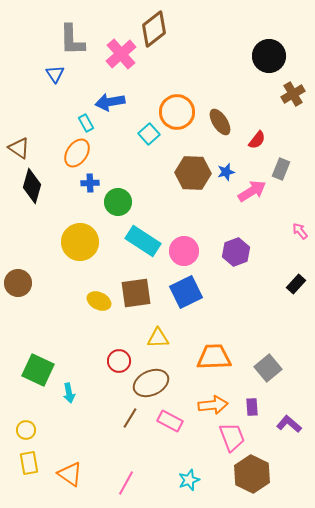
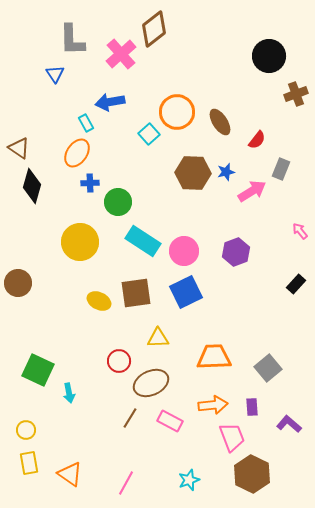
brown cross at (293, 94): moved 3 px right; rotated 10 degrees clockwise
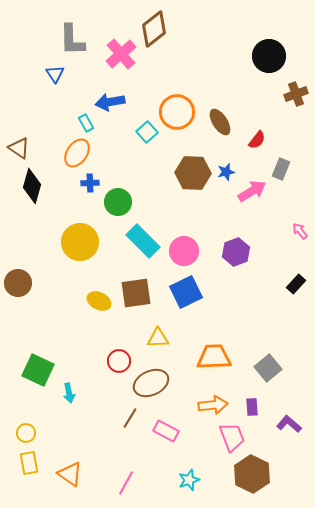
cyan square at (149, 134): moved 2 px left, 2 px up
cyan rectangle at (143, 241): rotated 12 degrees clockwise
pink rectangle at (170, 421): moved 4 px left, 10 px down
yellow circle at (26, 430): moved 3 px down
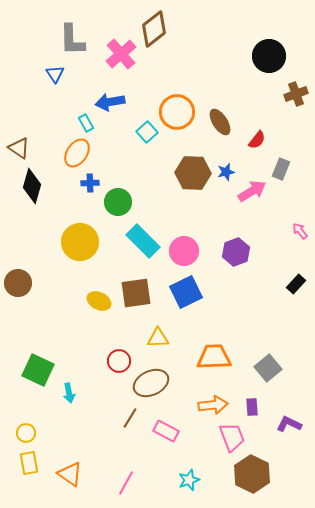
purple L-shape at (289, 424): rotated 15 degrees counterclockwise
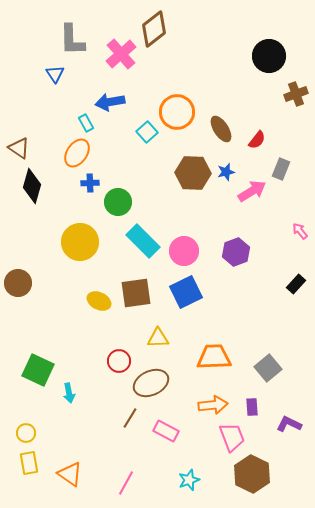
brown ellipse at (220, 122): moved 1 px right, 7 px down
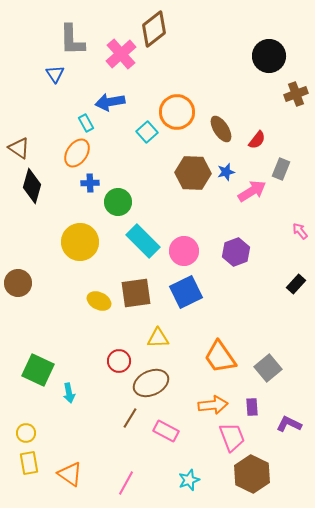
orange trapezoid at (214, 357): moved 6 px right; rotated 123 degrees counterclockwise
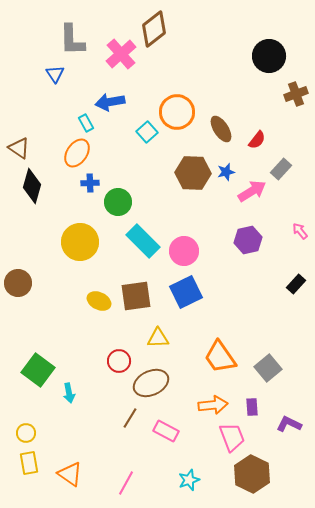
gray rectangle at (281, 169): rotated 20 degrees clockwise
purple hexagon at (236, 252): moved 12 px right, 12 px up; rotated 8 degrees clockwise
brown square at (136, 293): moved 3 px down
green square at (38, 370): rotated 12 degrees clockwise
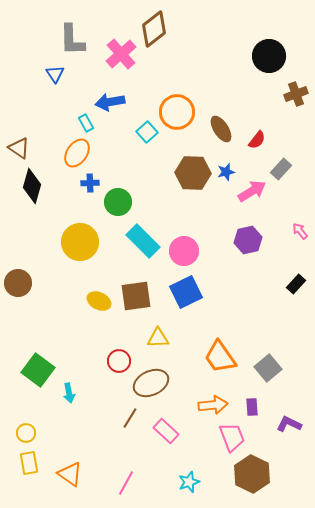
pink rectangle at (166, 431): rotated 15 degrees clockwise
cyan star at (189, 480): moved 2 px down
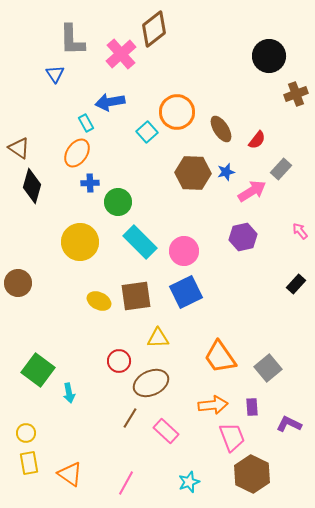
purple hexagon at (248, 240): moved 5 px left, 3 px up
cyan rectangle at (143, 241): moved 3 px left, 1 px down
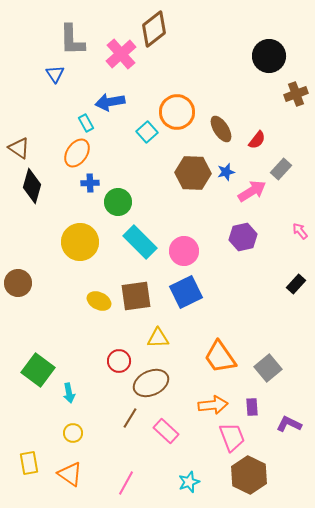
yellow circle at (26, 433): moved 47 px right
brown hexagon at (252, 474): moved 3 px left, 1 px down
